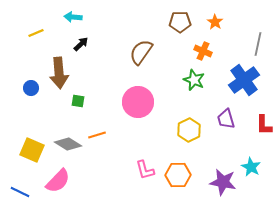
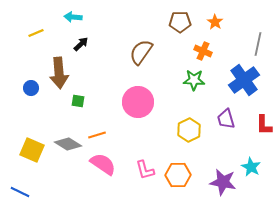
green star: rotated 20 degrees counterclockwise
pink semicircle: moved 45 px right, 17 px up; rotated 100 degrees counterclockwise
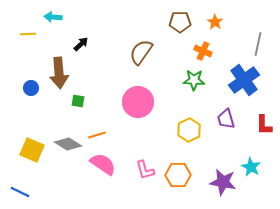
cyan arrow: moved 20 px left
yellow line: moved 8 px left, 1 px down; rotated 21 degrees clockwise
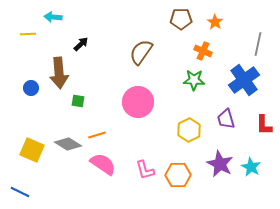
brown pentagon: moved 1 px right, 3 px up
purple star: moved 3 px left, 18 px up; rotated 16 degrees clockwise
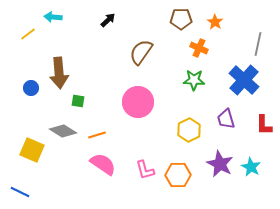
yellow line: rotated 35 degrees counterclockwise
black arrow: moved 27 px right, 24 px up
orange cross: moved 4 px left, 3 px up
blue cross: rotated 12 degrees counterclockwise
gray diamond: moved 5 px left, 13 px up
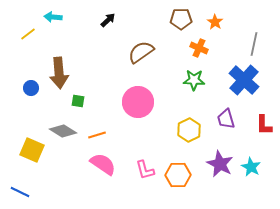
gray line: moved 4 px left
brown semicircle: rotated 20 degrees clockwise
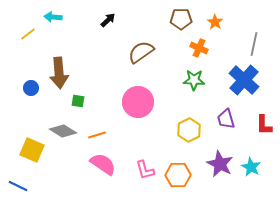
blue line: moved 2 px left, 6 px up
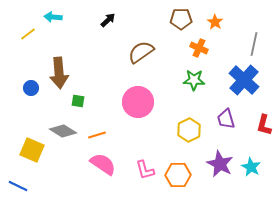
red L-shape: rotated 15 degrees clockwise
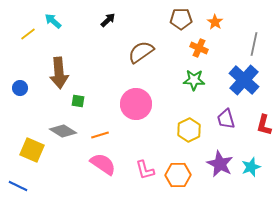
cyan arrow: moved 4 px down; rotated 36 degrees clockwise
blue circle: moved 11 px left
pink circle: moved 2 px left, 2 px down
orange line: moved 3 px right
cyan star: rotated 24 degrees clockwise
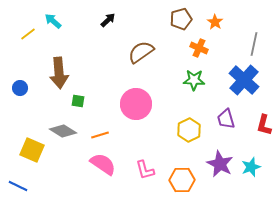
brown pentagon: rotated 15 degrees counterclockwise
orange hexagon: moved 4 px right, 5 px down
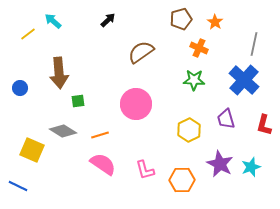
green square: rotated 16 degrees counterclockwise
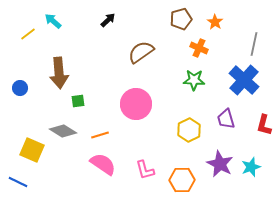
blue line: moved 4 px up
